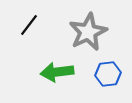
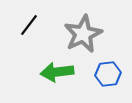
gray star: moved 5 px left, 2 px down
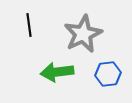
black line: rotated 45 degrees counterclockwise
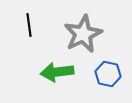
blue hexagon: rotated 20 degrees clockwise
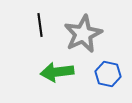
black line: moved 11 px right
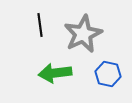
green arrow: moved 2 px left, 1 px down
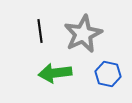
black line: moved 6 px down
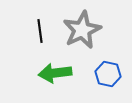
gray star: moved 1 px left, 4 px up
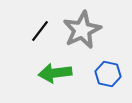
black line: rotated 45 degrees clockwise
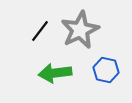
gray star: moved 2 px left
blue hexagon: moved 2 px left, 4 px up
